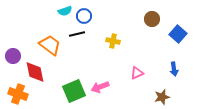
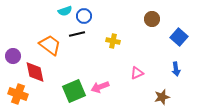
blue square: moved 1 px right, 3 px down
blue arrow: moved 2 px right
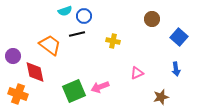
brown star: moved 1 px left
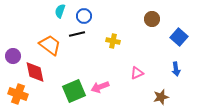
cyan semicircle: moved 5 px left; rotated 128 degrees clockwise
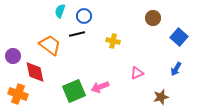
brown circle: moved 1 px right, 1 px up
blue arrow: rotated 40 degrees clockwise
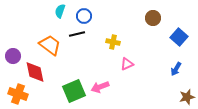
yellow cross: moved 1 px down
pink triangle: moved 10 px left, 9 px up
brown star: moved 26 px right
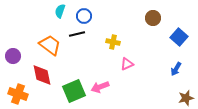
red diamond: moved 7 px right, 3 px down
brown star: moved 1 px left, 1 px down
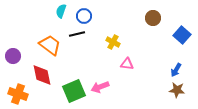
cyan semicircle: moved 1 px right
blue square: moved 3 px right, 2 px up
yellow cross: rotated 16 degrees clockwise
pink triangle: rotated 32 degrees clockwise
blue arrow: moved 1 px down
brown star: moved 9 px left, 8 px up; rotated 21 degrees clockwise
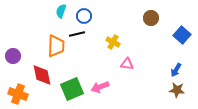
brown circle: moved 2 px left
orange trapezoid: moved 6 px right, 1 px down; rotated 55 degrees clockwise
green square: moved 2 px left, 2 px up
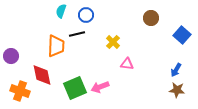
blue circle: moved 2 px right, 1 px up
yellow cross: rotated 16 degrees clockwise
purple circle: moved 2 px left
green square: moved 3 px right, 1 px up
orange cross: moved 2 px right, 3 px up
